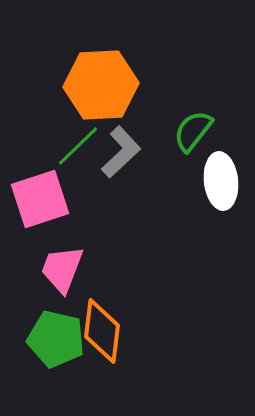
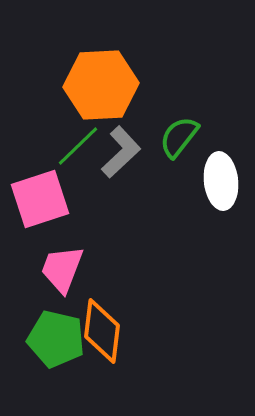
green semicircle: moved 14 px left, 6 px down
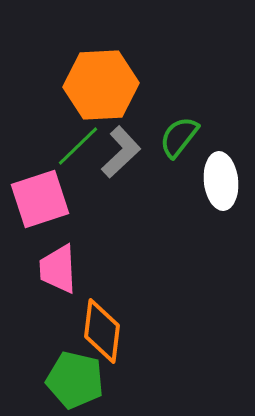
pink trapezoid: moved 4 px left; rotated 24 degrees counterclockwise
green pentagon: moved 19 px right, 41 px down
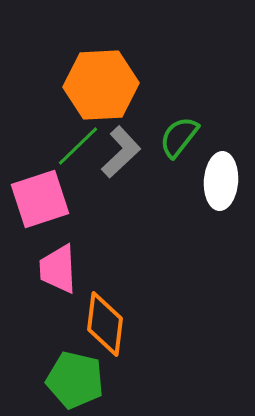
white ellipse: rotated 10 degrees clockwise
orange diamond: moved 3 px right, 7 px up
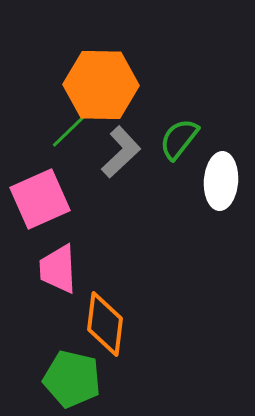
orange hexagon: rotated 4 degrees clockwise
green semicircle: moved 2 px down
green line: moved 6 px left, 18 px up
pink square: rotated 6 degrees counterclockwise
green pentagon: moved 3 px left, 1 px up
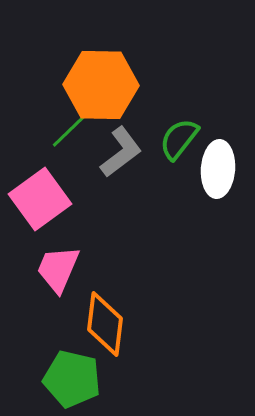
gray L-shape: rotated 6 degrees clockwise
white ellipse: moved 3 px left, 12 px up
pink square: rotated 12 degrees counterclockwise
pink trapezoid: rotated 26 degrees clockwise
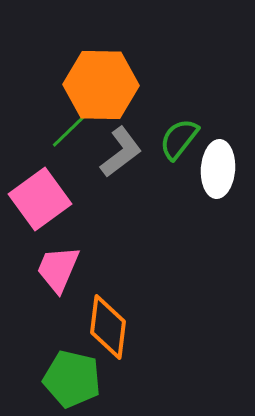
orange diamond: moved 3 px right, 3 px down
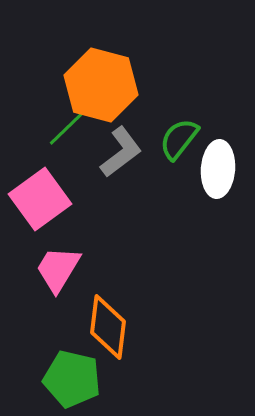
orange hexagon: rotated 14 degrees clockwise
green line: moved 3 px left, 2 px up
pink trapezoid: rotated 8 degrees clockwise
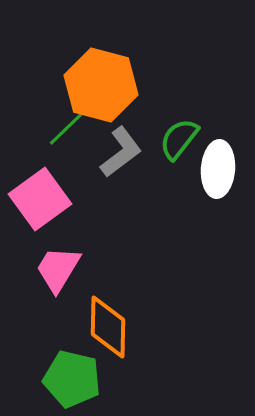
orange diamond: rotated 6 degrees counterclockwise
